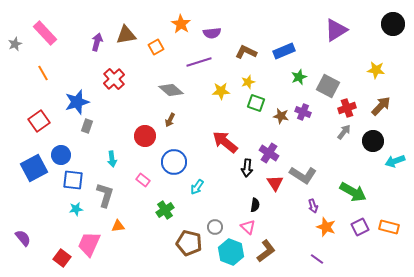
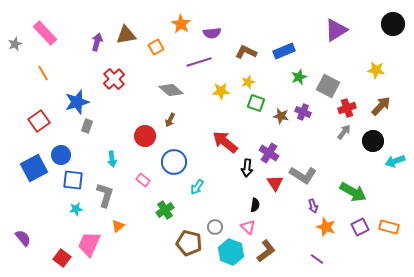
orange triangle at (118, 226): rotated 32 degrees counterclockwise
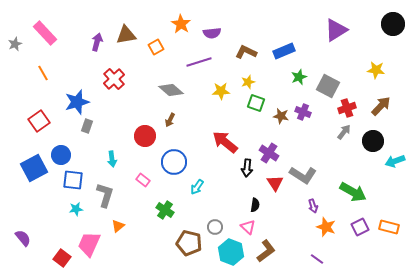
green cross at (165, 210): rotated 24 degrees counterclockwise
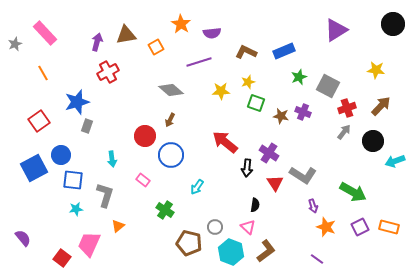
red cross at (114, 79): moved 6 px left, 7 px up; rotated 15 degrees clockwise
blue circle at (174, 162): moved 3 px left, 7 px up
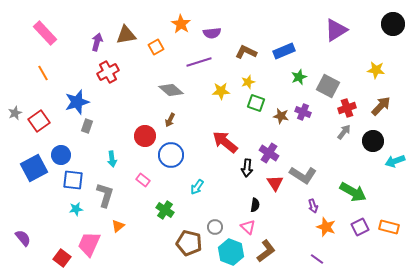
gray star at (15, 44): moved 69 px down
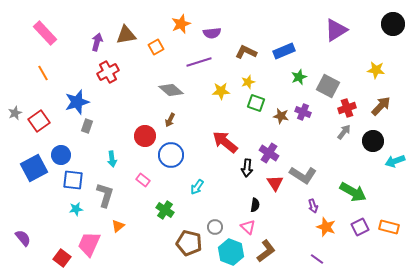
orange star at (181, 24): rotated 18 degrees clockwise
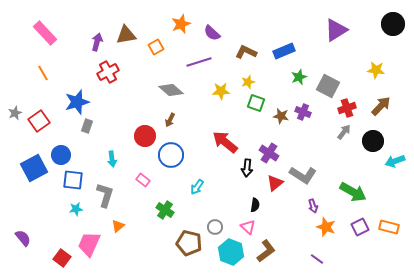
purple semicircle at (212, 33): rotated 48 degrees clockwise
red triangle at (275, 183): rotated 24 degrees clockwise
